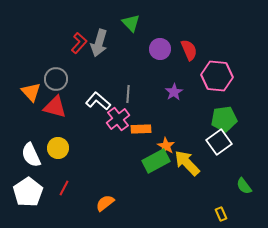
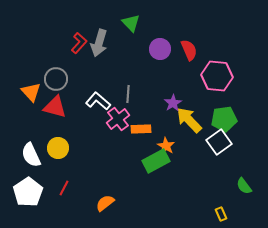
purple star: moved 1 px left, 11 px down
yellow arrow: moved 2 px right, 43 px up
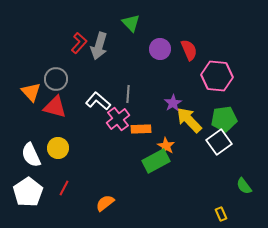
gray arrow: moved 3 px down
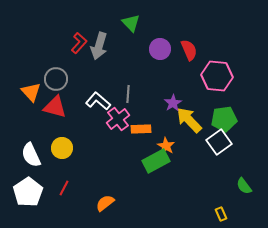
yellow circle: moved 4 px right
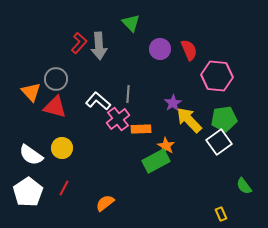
gray arrow: rotated 20 degrees counterclockwise
white semicircle: rotated 30 degrees counterclockwise
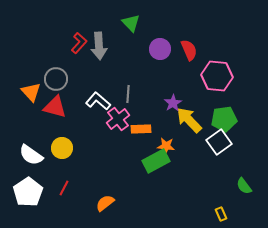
orange star: rotated 24 degrees counterclockwise
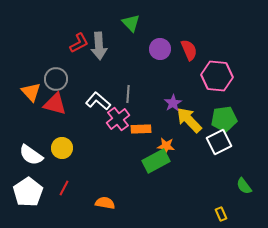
red L-shape: rotated 20 degrees clockwise
red triangle: moved 3 px up
white square: rotated 10 degrees clockwise
orange semicircle: rotated 48 degrees clockwise
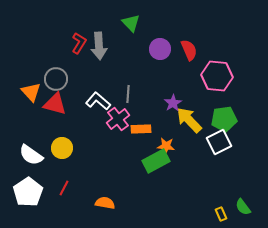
red L-shape: rotated 30 degrees counterclockwise
green semicircle: moved 1 px left, 21 px down
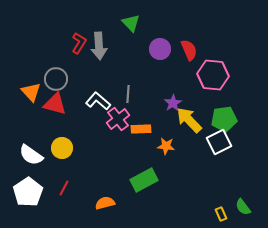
pink hexagon: moved 4 px left, 1 px up
green rectangle: moved 12 px left, 19 px down
orange semicircle: rotated 24 degrees counterclockwise
